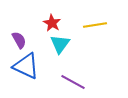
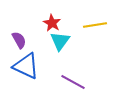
cyan triangle: moved 3 px up
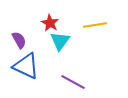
red star: moved 2 px left
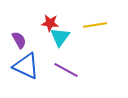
red star: rotated 24 degrees counterclockwise
cyan triangle: moved 4 px up
purple line: moved 7 px left, 12 px up
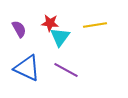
purple semicircle: moved 11 px up
blue triangle: moved 1 px right, 2 px down
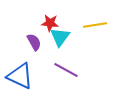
purple semicircle: moved 15 px right, 13 px down
blue triangle: moved 7 px left, 8 px down
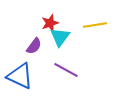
red star: rotated 24 degrees counterclockwise
purple semicircle: moved 4 px down; rotated 66 degrees clockwise
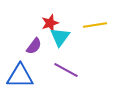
blue triangle: rotated 24 degrees counterclockwise
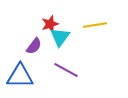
red star: moved 1 px down
